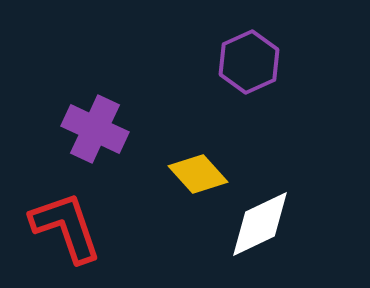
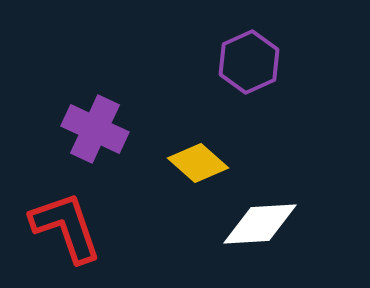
yellow diamond: moved 11 px up; rotated 6 degrees counterclockwise
white diamond: rotated 22 degrees clockwise
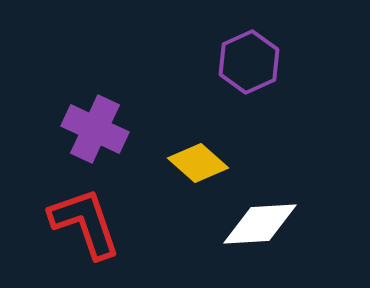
red L-shape: moved 19 px right, 4 px up
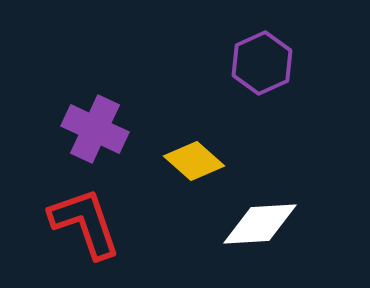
purple hexagon: moved 13 px right, 1 px down
yellow diamond: moved 4 px left, 2 px up
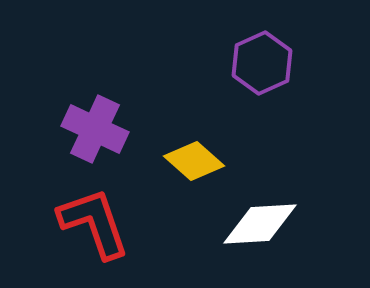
red L-shape: moved 9 px right
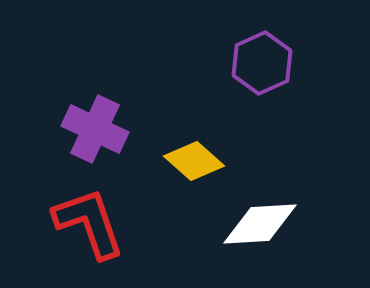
red L-shape: moved 5 px left
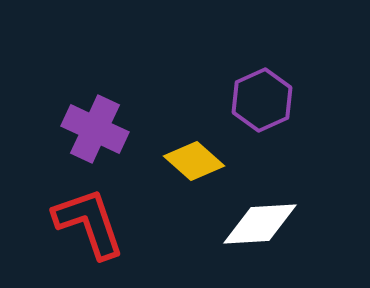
purple hexagon: moved 37 px down
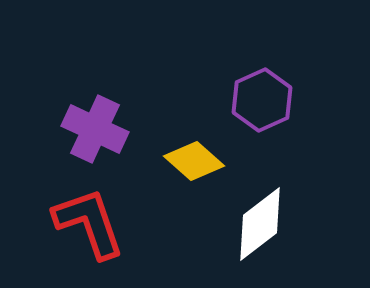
white diamond: rotated 34 degrees counterclockwise
